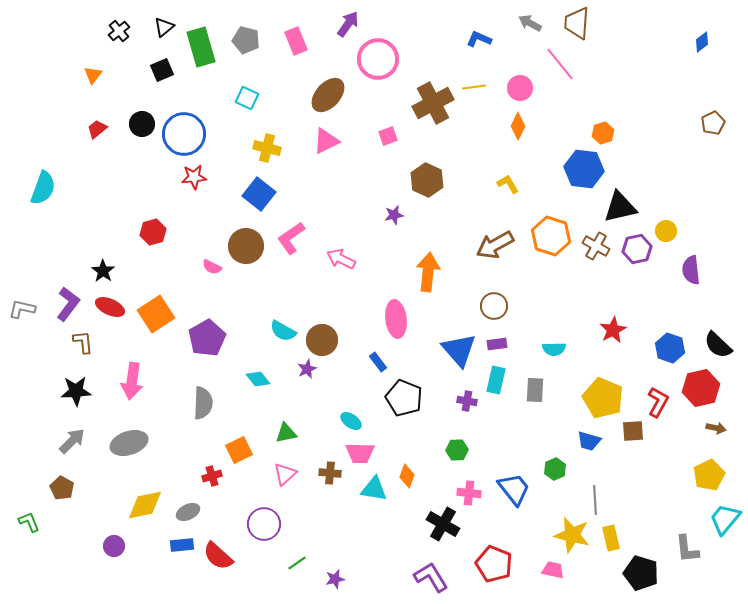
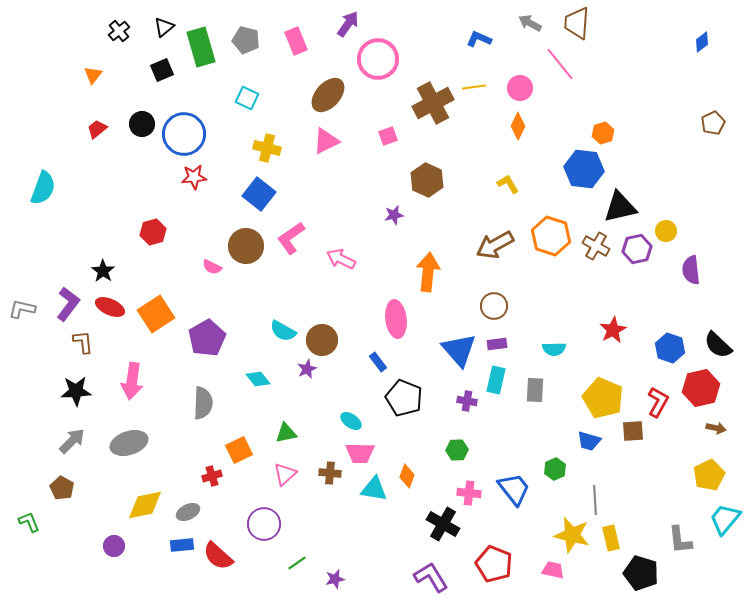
gray L-shape at (687, 549): moved 7 px left, 9 px up
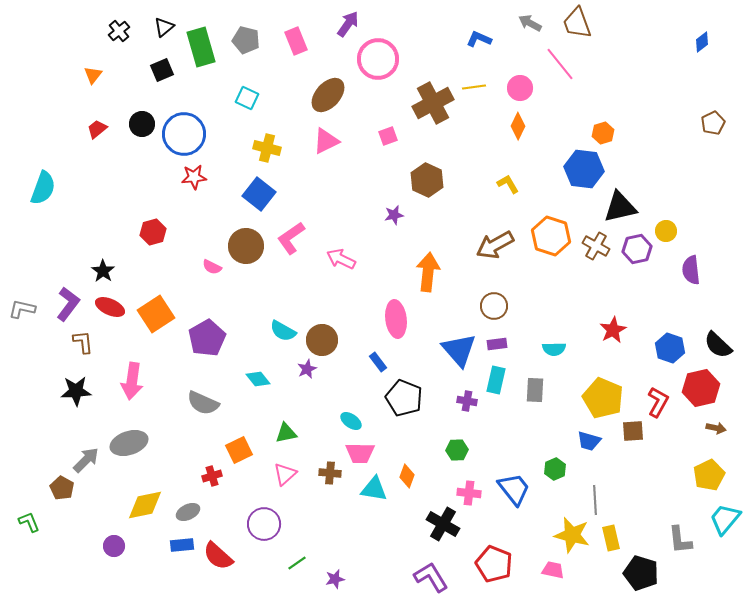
brown trapezoid at (577, 23): rotated 24 degrees counterclockwise
gray semicircle at (203, 403): rotated 112 degrees clockwise
gray arrow at (72, 441): moved 14 px right, 19 px down
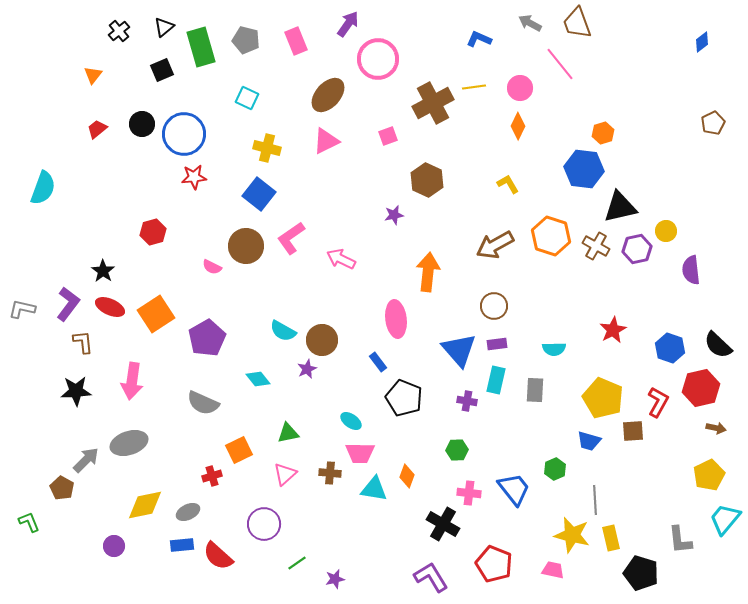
green triangle at (286, 433): moved 2 px right
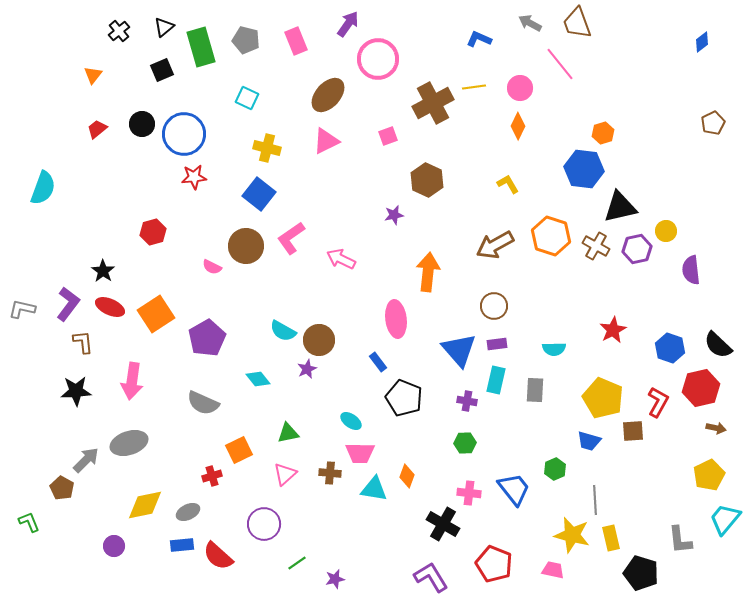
brown circle at (322, 340): moved 3 px left
green hexagon at (457, 450): moved 8 px right, 7 px up
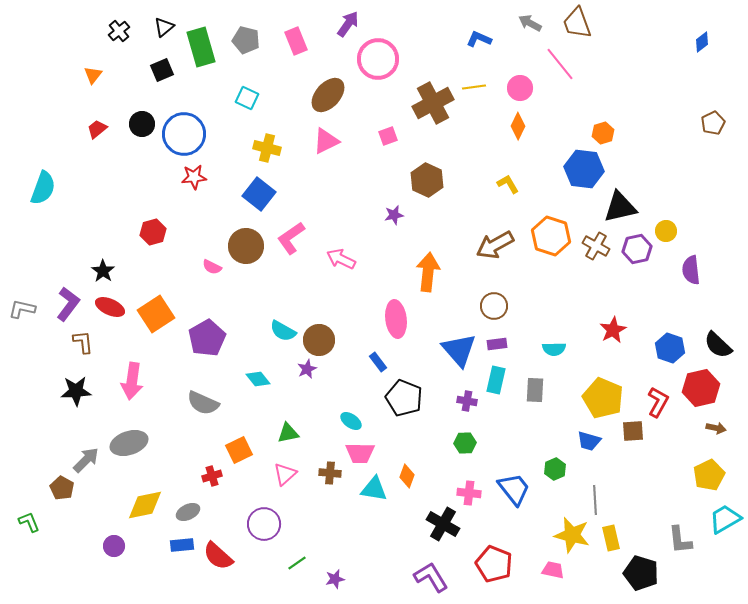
cyan trapezoid at (725, 519): rotated 20 degrees clockwise
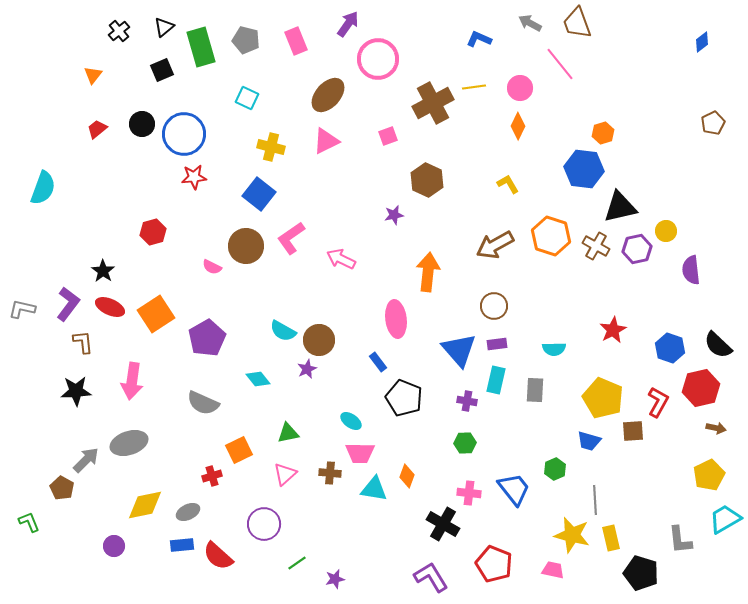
yellow cross at (267, 148): moved 4 px right, 1 px up
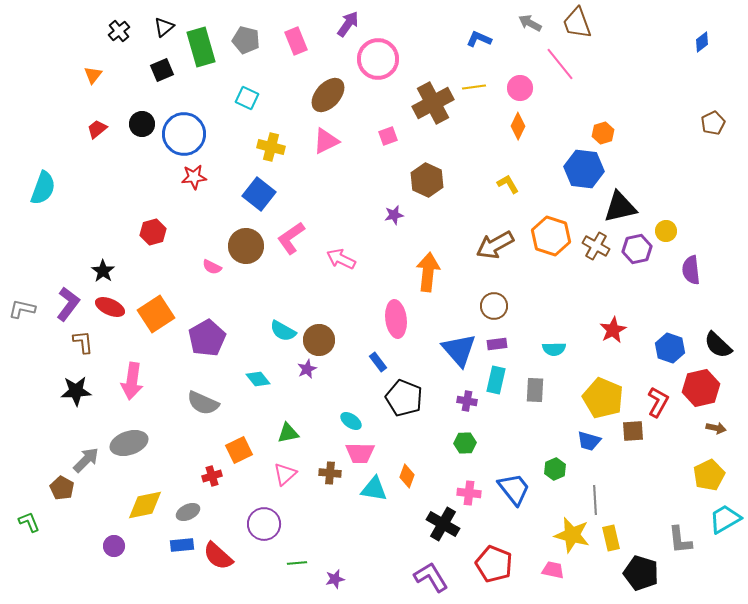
green line at (297, 563): rotated 30 degrees clockwise
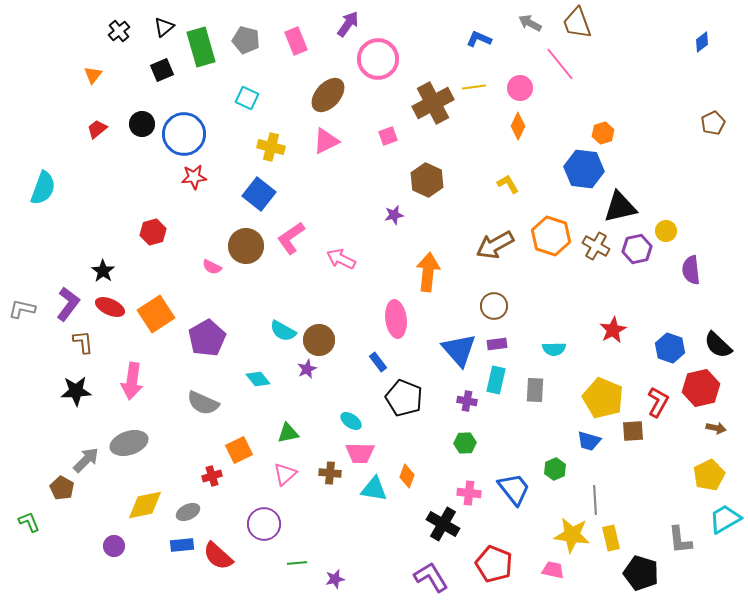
yellow star at (572, 535): rotated 6 degrees counterclockwise
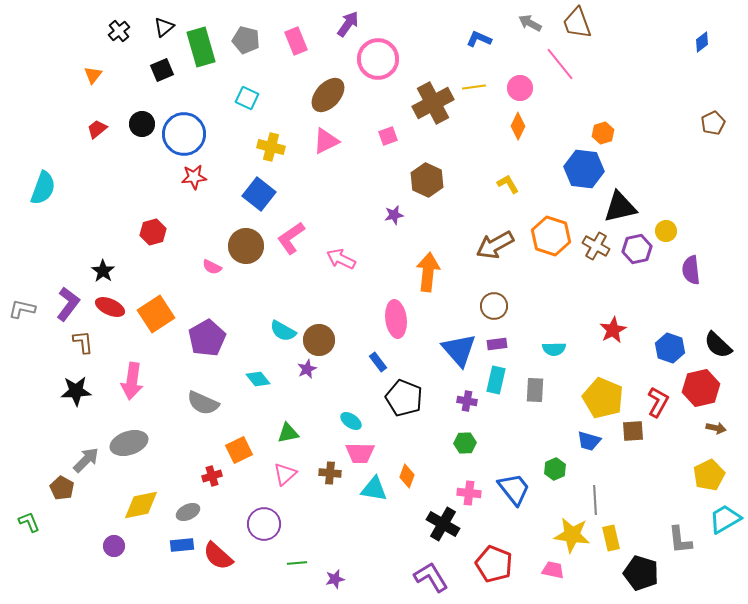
yellow diamond at (145, 505): moved 4 px left
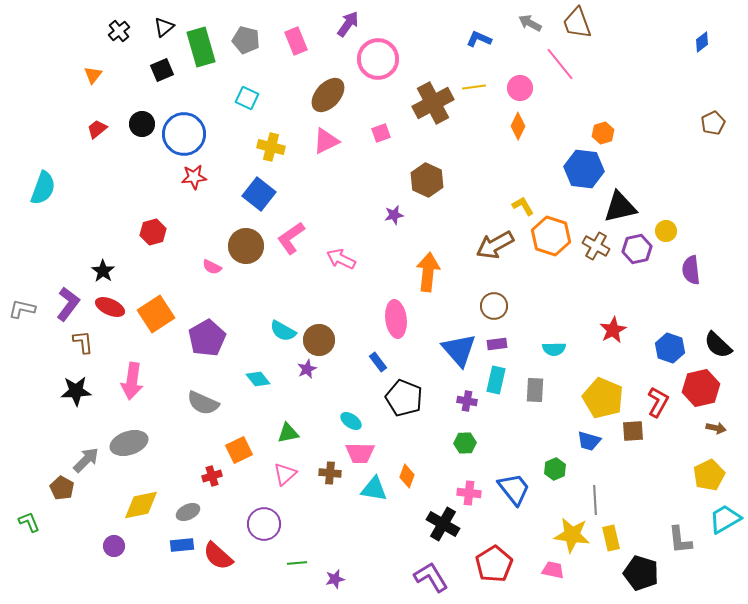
pink square at (388, 136): moved 7 px left, 3 px up
yellow L-shape at (508, 184): moved 15 px right, 22 px down
red pentagon at (494, 564): rotated 18 degrees clockwise
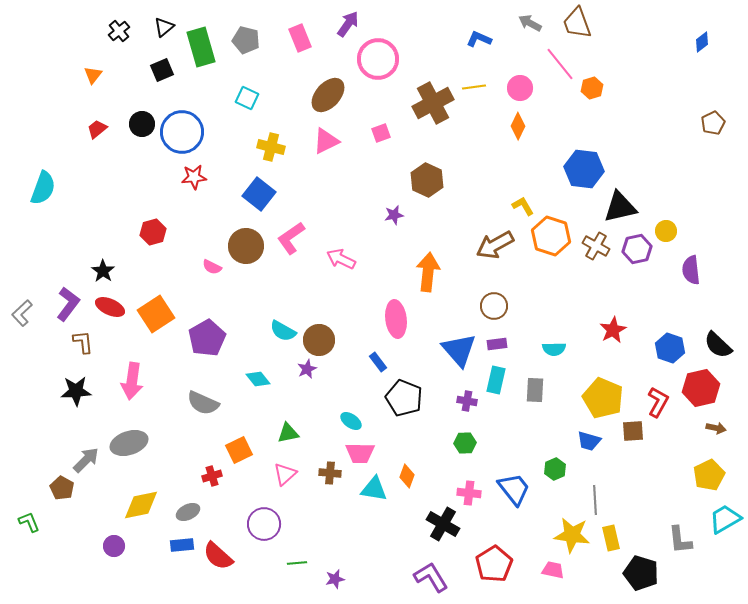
pink rectangle at (296, 41): moved 4 px right, 3 px up
orange hexagon at (603, 133): moved 11 px left, 45 px up
blue circle at (184, 134): moved 2 px left, 2 px up
gray L-shape at (22, 309): moved 4 px down; rotated 56 degrees counterclockwise
